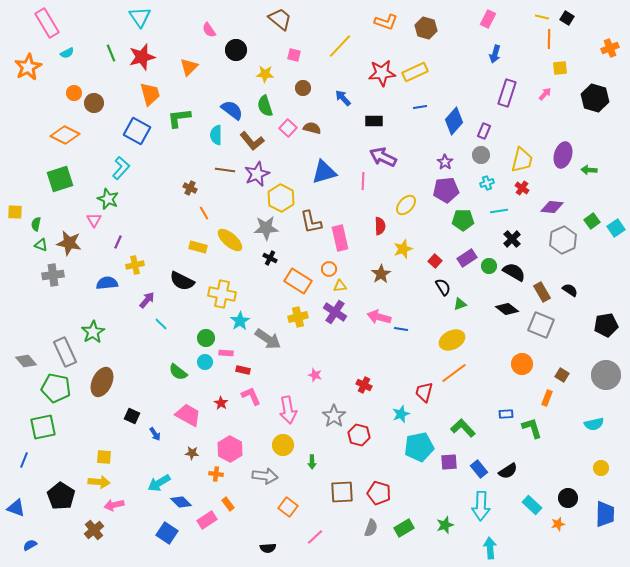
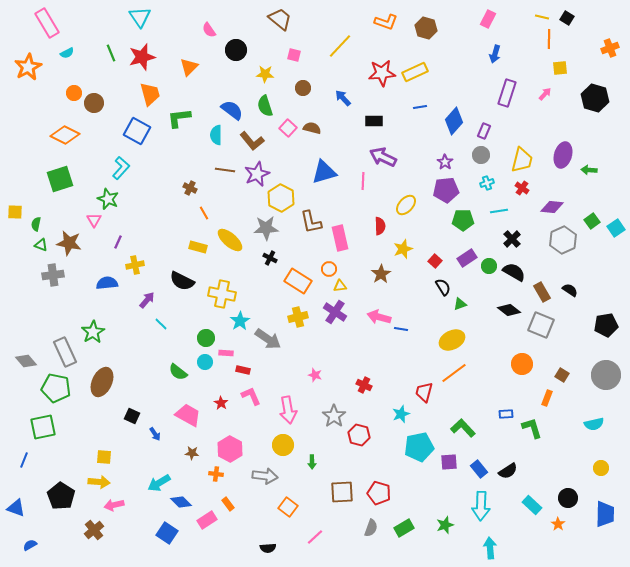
black diamond at (507, 309): moved 2 px right, 1 px down
orange star at (558, 524): rotated 24 degrees counterclockwise
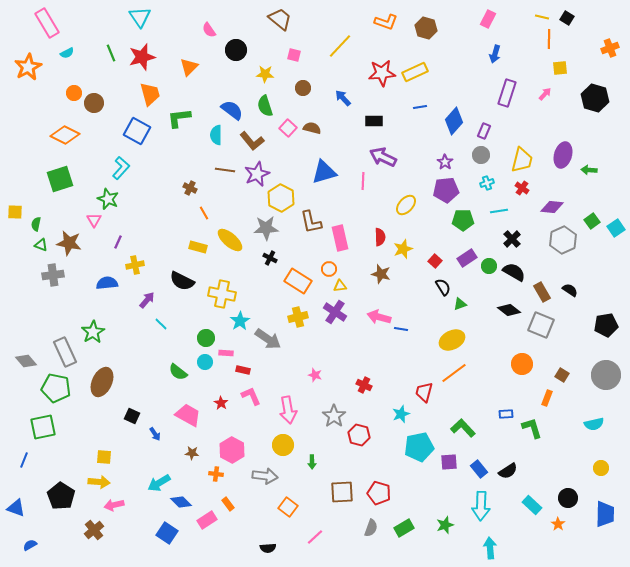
red semicircle at (380, 226): moved 11 px down
brown star at (381, 274): rotated 24 degrees counterclockwise
pink hexagon at (230, 449): moved 2 px right, 1 px down
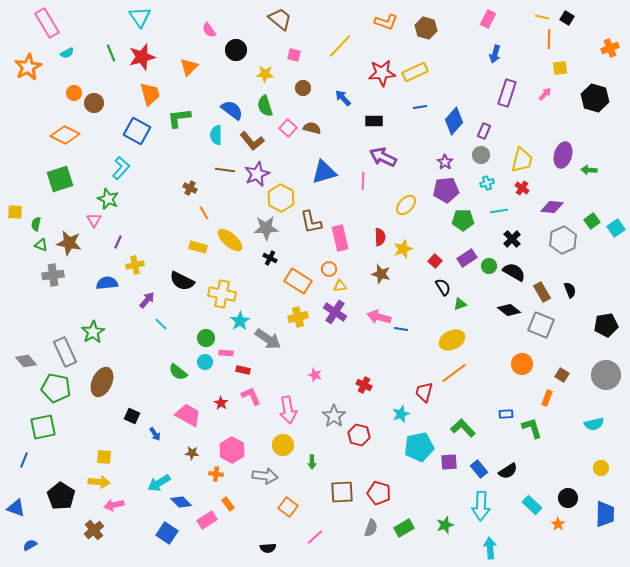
black semicircle at (570, 290): rotated 35 degrees clockwise
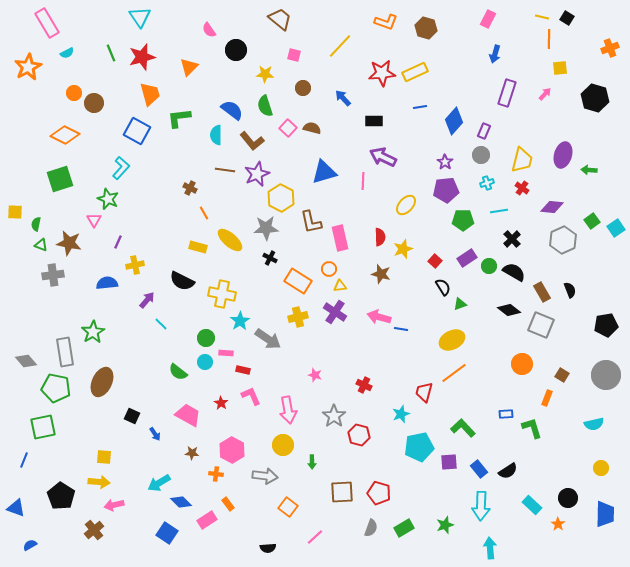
gray rectangle at (65, 352): rotated 16 degrees clockwise
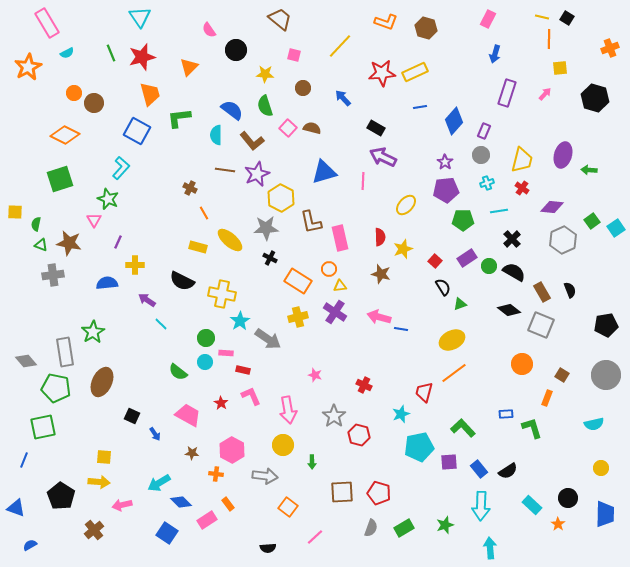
black rectangle at (374, 121): moved 2 px right, 7 px down; rotated 30 degrees clockwise
yellow cross at (135, 265): rotated 12 degrees clockwise
purple arrow at (147, 300): rotated 96 degrees counterclockwise
pink arrow at (114, 505): moved 8 px right
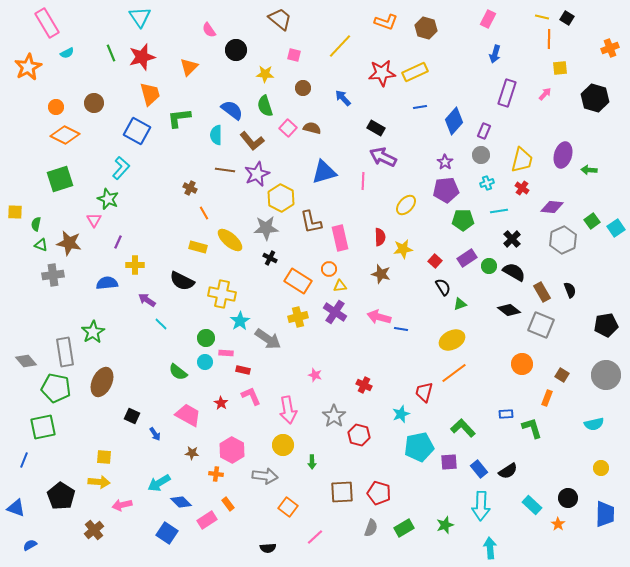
orange circle at (74, 93): moved 18 px left, 14 px down
yellow star at (403, 249): rotated 12 degrees clockwise
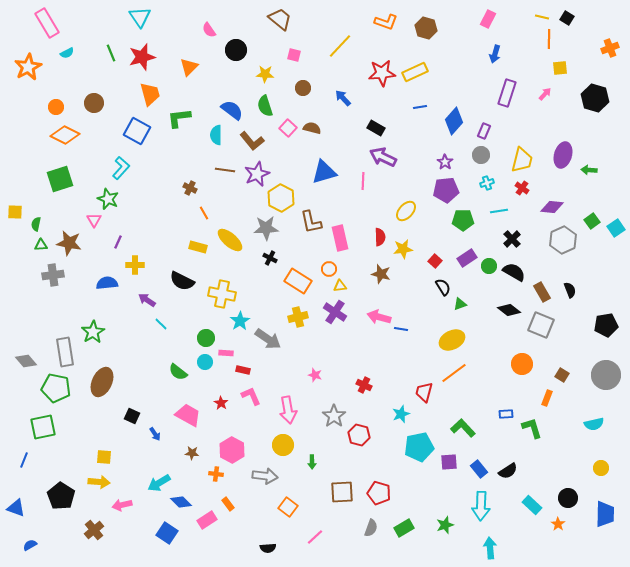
yellow ellipse at (406, 205): moved 6 px down
green triangle at (41, 245): rotated 24 degrees counterclockwise
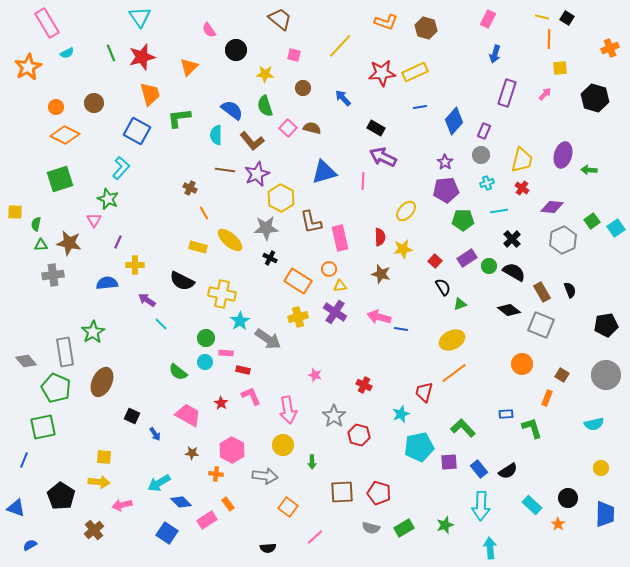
green pentagon at (56, 388): rotated 12 degrees clockwise
gray semicircle at (371, 528): rotated 84 degrees clockwise
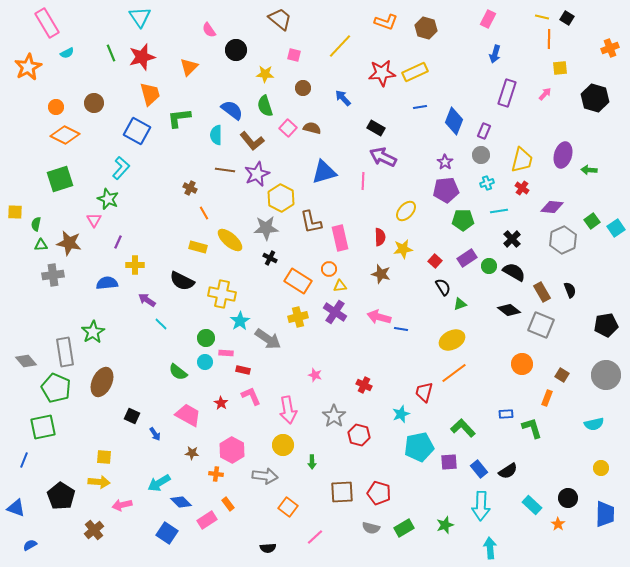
blue diamond at (454, 121): rotated 20 degrees counterclockwise
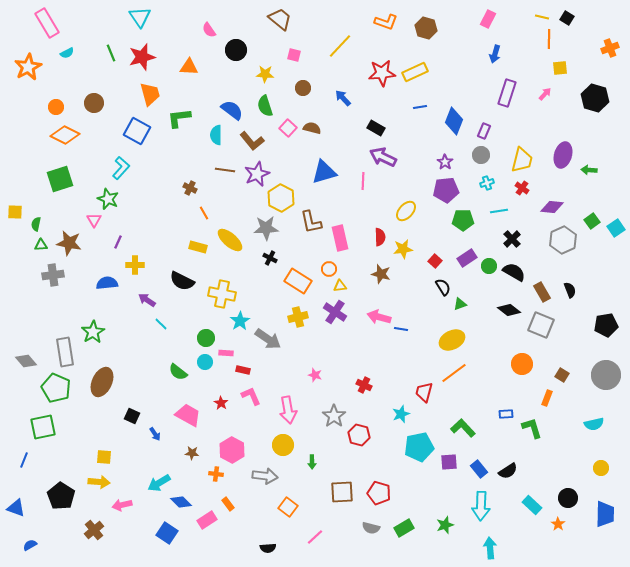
orange triangle at (189, 67): rotated 48 degrees clockwise
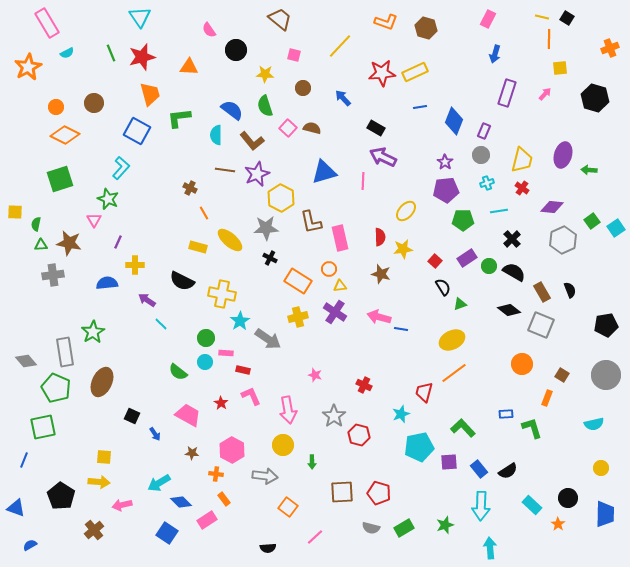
orange rectangle at (228, 504): moved 4 px left, 5 px up
